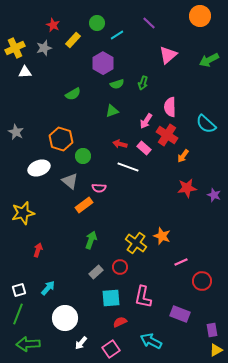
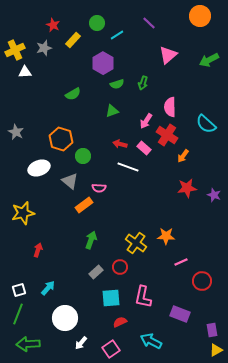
yellow cross at (15, 48): moved 2 px down
orange star at (162, 236): moved 4 px right; rotated 18 degrees counterclockwise
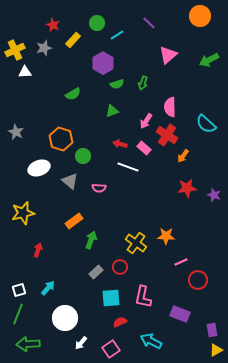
orange rectangle at (84, 205): moved 10 px left, 16 px down
red circle at (202, 281): moved 4 px left, 1 px up
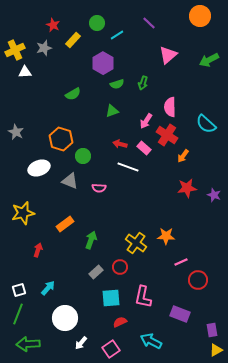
gray triangle at (70, 181): rotated 18 degrees counterclockwise
orange rectangle at (74, 221): moved 9 px left, 3 px down
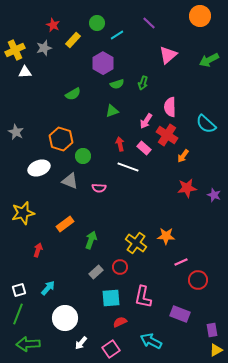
red arrow at (120, 144): rotated 64 degrees clockwise
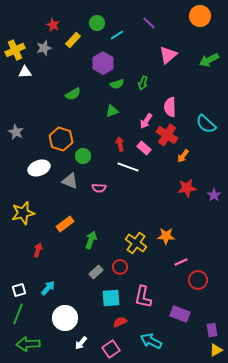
purple star at (214, 195): rotated 16 degrees clockwise
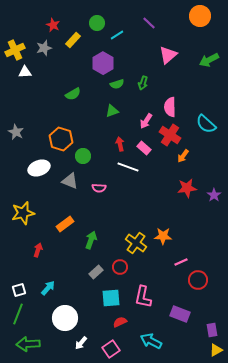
red cross at (167, 135): moved 3 px right
orange star at (166, 236): moved 3 px left
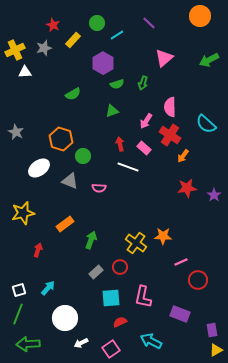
pink triangle at (168, 55): moved 4 px left, 3 px down
white ellipse at (39, 168): rotated 15 degrees counterclockwise
white arrow at (81, 343): rotated 24 degrees clockwise
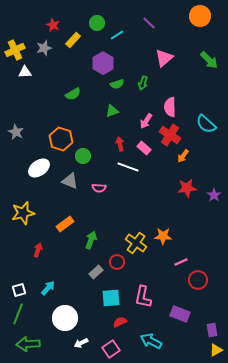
green arrow at (209, 60): rotated 108 degrees counterclockwise
red circle at (120, 267): moved 3 px left, 5 px up
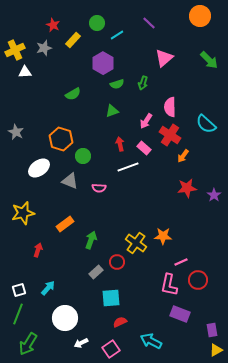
white line at (128, 167): rotated 40 degrees counterclockwise
pink L-shape at (143, 297): moved 26 px right, 12 px up
green arrow at (28, 344): rotated 55 degrees counterclockwise
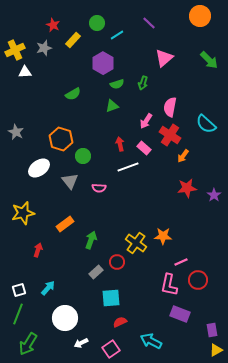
pink semicircle at (170, 107): rotated 12 degrees clockwise
green triangle at (112, 111): moved 5 px up
gray triangle at (70, 181): rotated 30 degrees clockwise
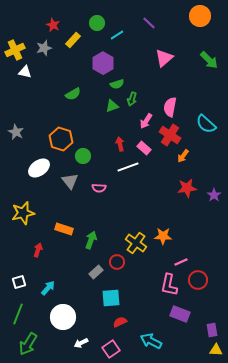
white triangle at (25, 72): rotated 16 degrees clockwise
green arrow at (143, 83): moved 11 px left, 16 px down
orange rectangle at (65, 224): moved 1 px left, 5 px down; rotated 54 degrees clockwise
white square at (19, 290): moved 8 px up
white circle at (65, 318): moved 2 px left, 1 px up
yellow triangle at (216, 350): rotated 32 degrees clockwise
